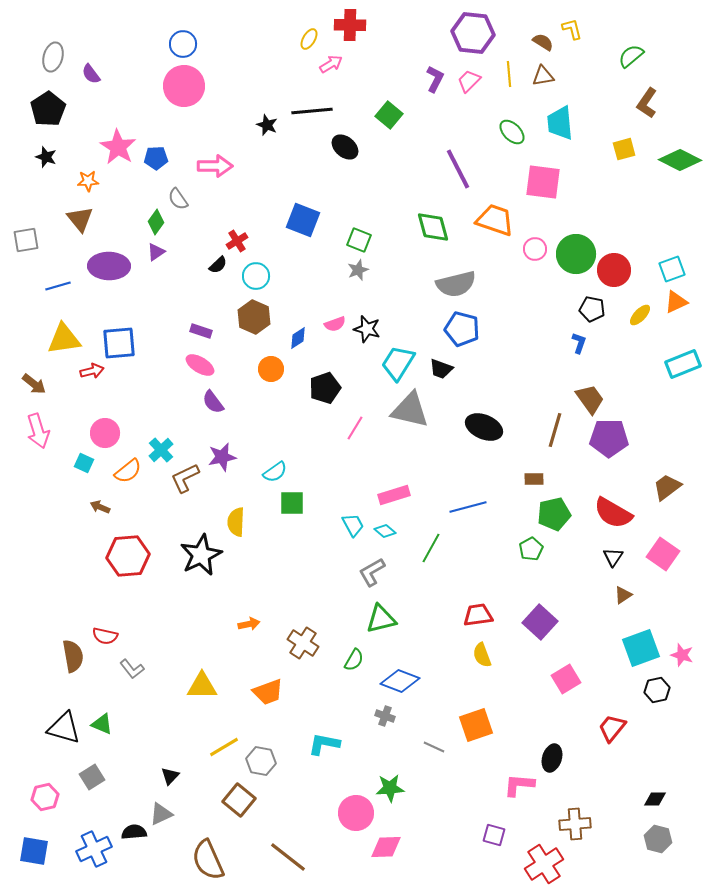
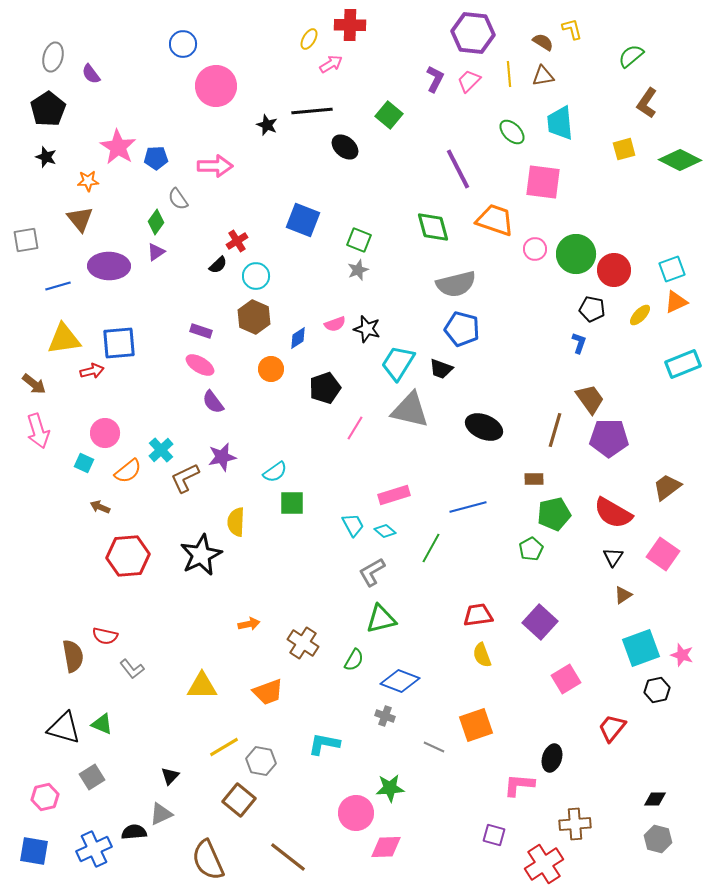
pink circle at (184, 86): moved 32 px right
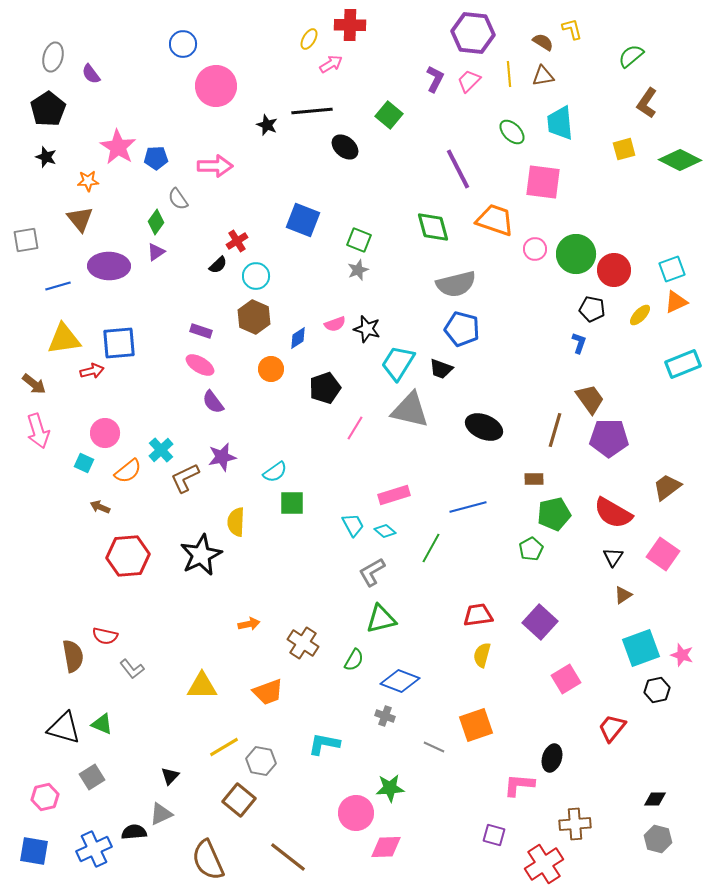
yellow semicircle at (482, 655): rotated 35 degrees clockwise
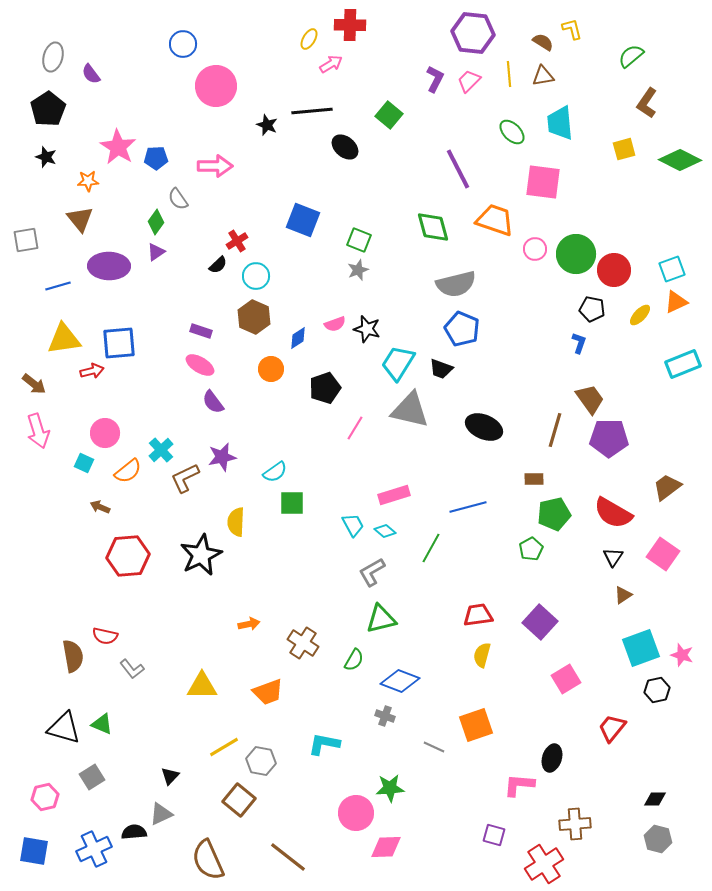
blue pentagon at (462, 329): rotated 8 degrees clockwise
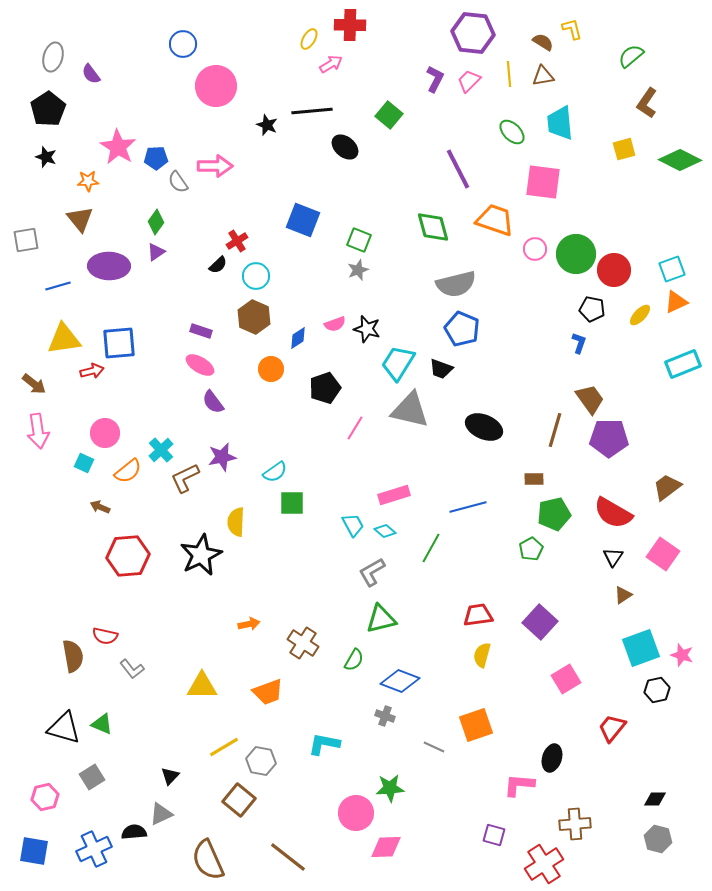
gray semicircle at (178, 199): moved 17 px up
pink arrow at (38, 431): rotated 8 degrees clockwise
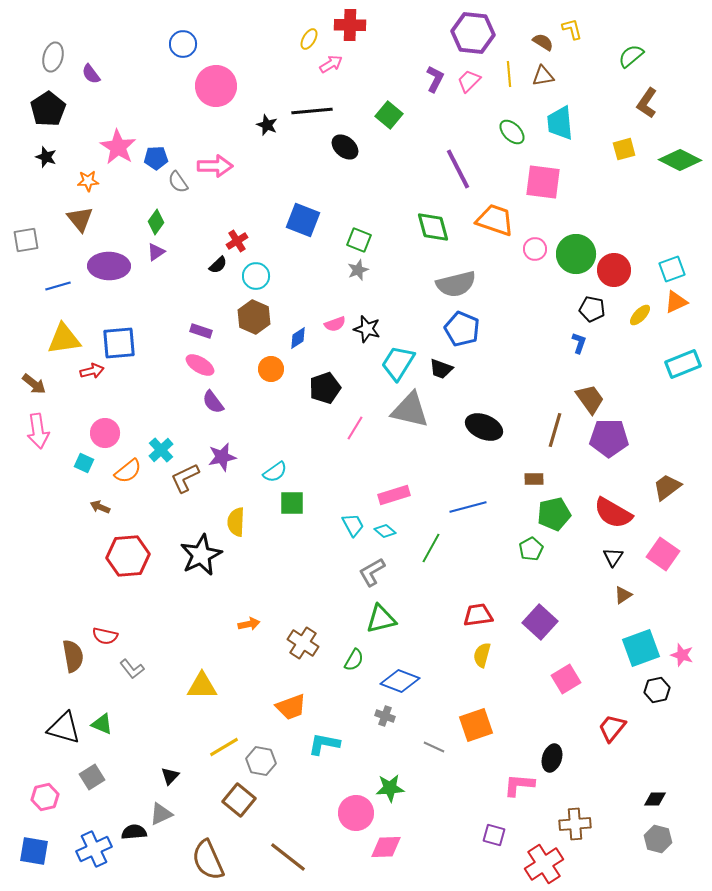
orange trapezoid at (268, 692): moved 23 px right, 15 px down
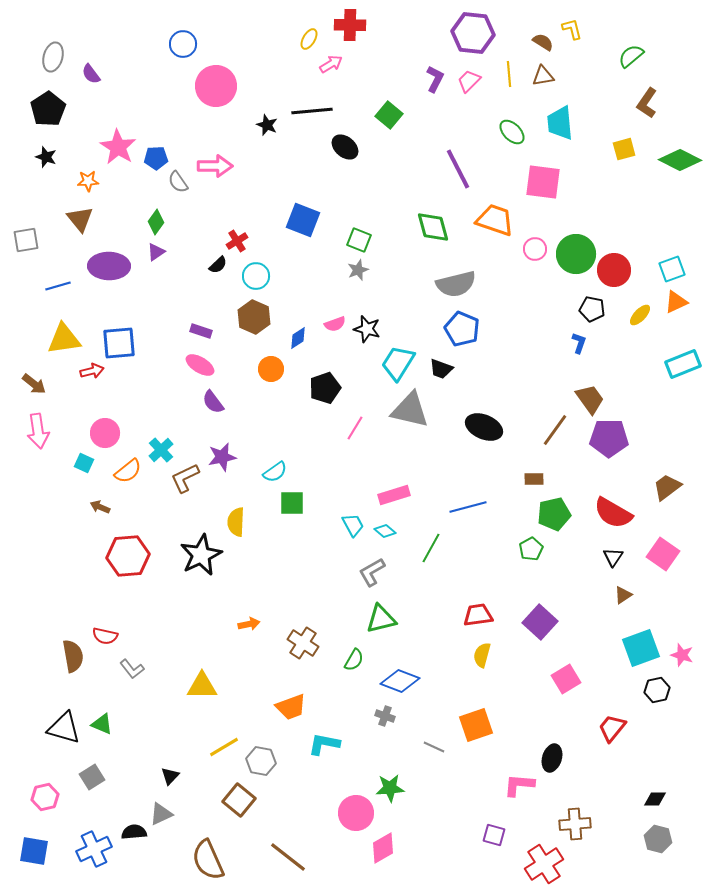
brown line at (555, 430): rotated 20 degrees clockwise
pink diamond at (386, 847): moved 3 px left, 1 px down; rotated 28 degrees counterclockwise
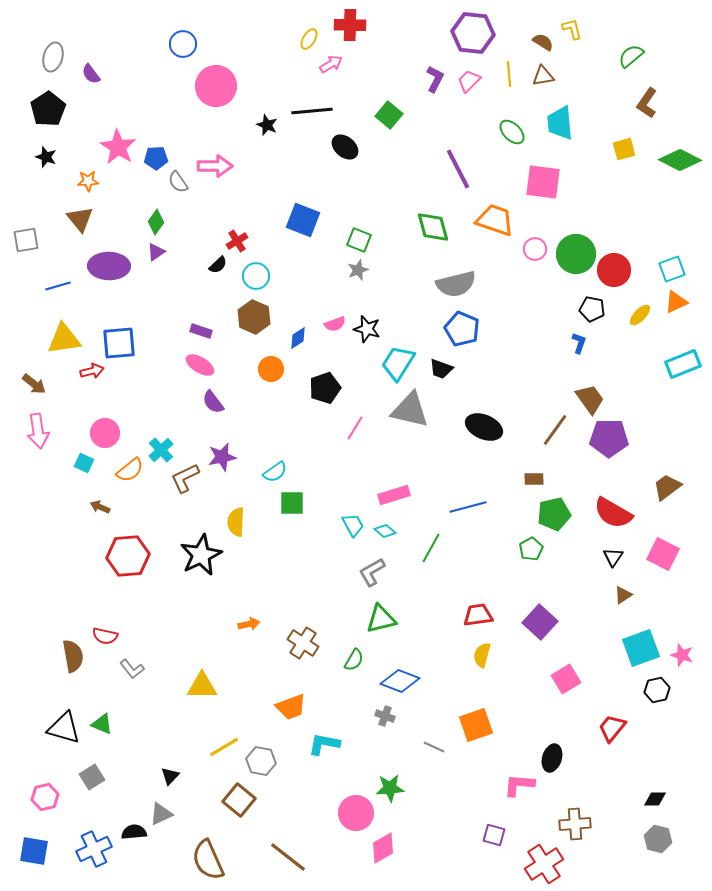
orange semicircle at (128, 471): moved 2 px right, 1 px up
pink square at (663, 554): rotated 8 degrees counterclockwise
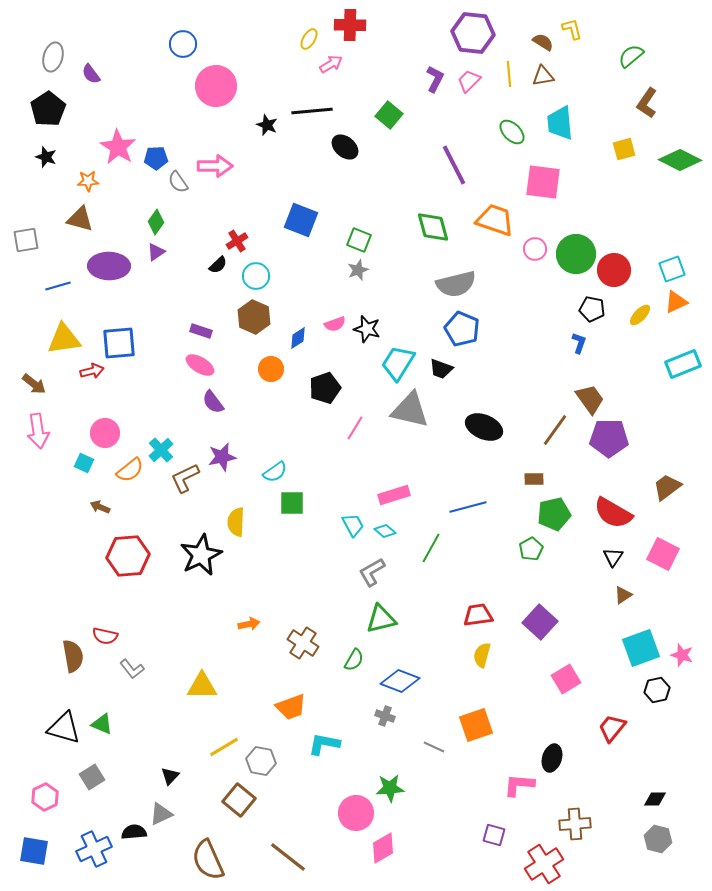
purple line at (458, 169): moved 4 px left, 4 px up
brown triangle at (80, 219): rotated 36 degrees counterclockwise
blue square at (303, 220): moved 2 px left
pink hexagon at (45, 797): rotated 12 degrees counterclockwise
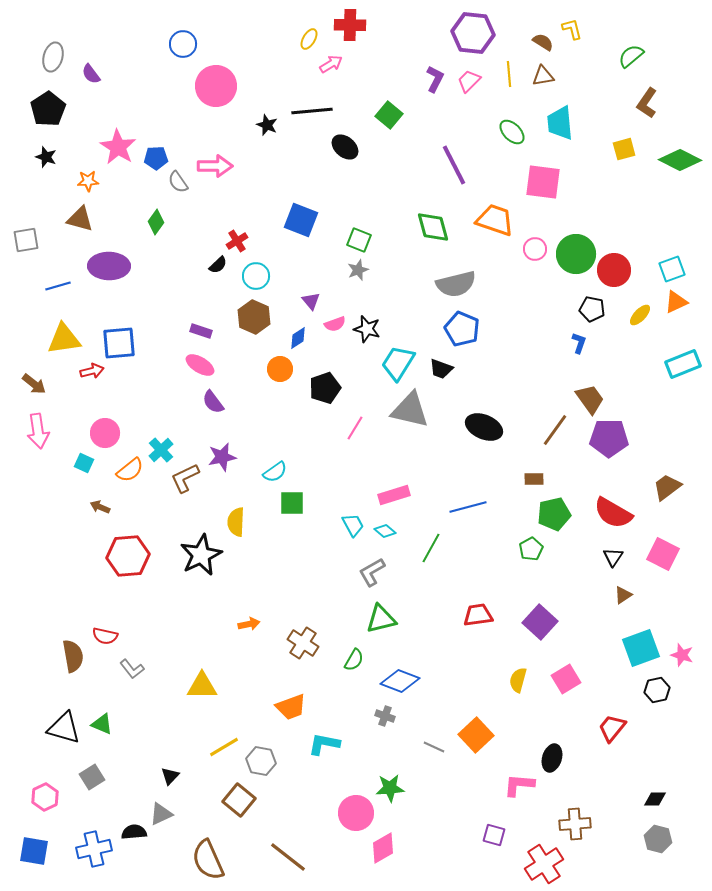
purple triangle at (156, 252): moved 155 px right, 49 px down; rotated 36 degrees counterclockwise
orange circle at (271, 369): moved 9 px right
yellow semicircle at (482, 655): moved 36 px right, 25 px down
orange square at (476, 725): moved 10 px down; rotated 24 degrees counterclockwise
blue cross at (94, 849): rotated 12 degrees clockwise
